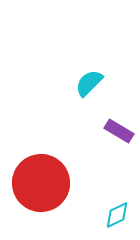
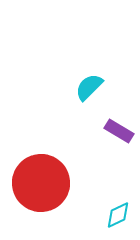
cyan semicircle: moved 4 px down
cyan diamond: moved 1 px right
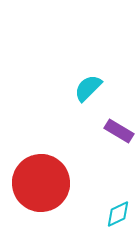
cyan semicircle: moved 1 px left, 1 px down
cyan diamond: moved 1 px up
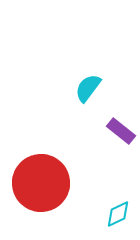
cyan semicircle: rotated 8 degrees counterclockwise
purple rectangle: moved 2 px right; rotated 8 degrees clockwise
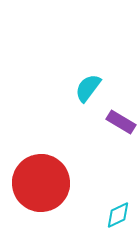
purple rectangle: moved 9 px up; rotated 8 degrees counterclockwise
cyan diamond: moved 1 px down
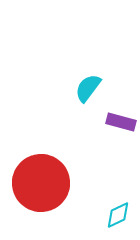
purple rectangle: rotated 16 degrees counterclockwise
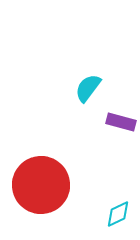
red circle: moved 2 px down
cyan diamond: moved 1 px up
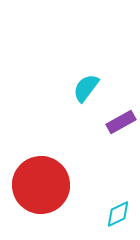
cyan semicircle: moved 2 px left
purple rectangle: rotated 44 degrees counterclockwise
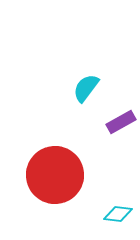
red circle: moved 14 px right, 10 px up
cyan diamond: rotated 32 degrees clockwise
